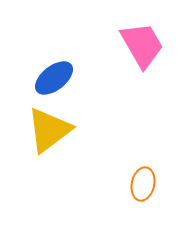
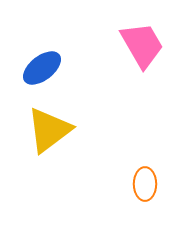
blue ellipse: moved 12 px left, 10 px up
orange ellipse: moved 2 px right; rotated 12 degrees counterclockwise
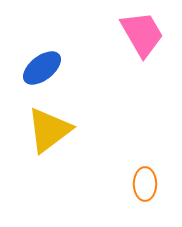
pink trapezoid: moved 11 px up
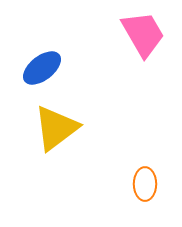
pink trapezoid: moved 1 px right
yellow triangle: moved 7 px right, 2 px up
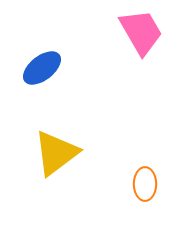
pink trapezoid: moved 2 px left, 2 px up
yellow triangle: moved 25 px down
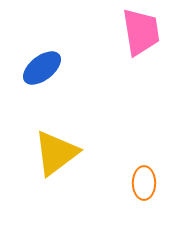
pink trapezoid: rotated 21 degrees clockwise
orange ellipse: moved 1 px left, 1 px up
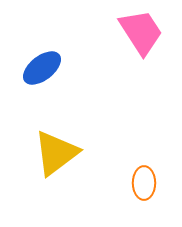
pink trapezoid: rotated 24 degrees counterclockwise
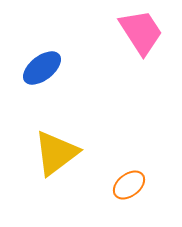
orange ellipse: moved 15 px left, 2 px down; rotated 52 degrees clockwise
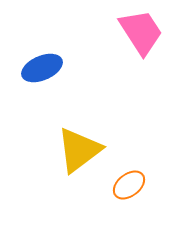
blue ellipse: rotated 15 degrees clockwise
yellow triangle: moved 23 px right, 3 px up
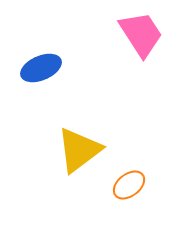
pink trapezoid: moved 2 px down
blue ellipse: moved 1 px left
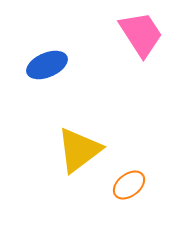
blue ellipse: moved 6 px right, 3 px up
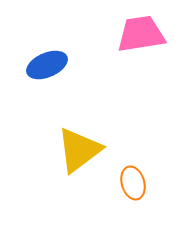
pink trapezoid: rotated 66 degrees counterclockwise
orange ellipse: moved 4 px right, 2 px up; rotated 68 degrees counterclockwise
